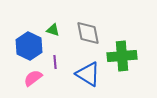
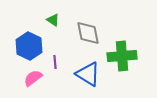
green triangle: moved 10 px up; rotated 16 degrees clockwise
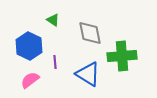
gray diamond: moved 2 px right
pink semicircle: moved 3 px left, 2 px down
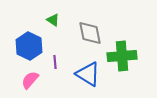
pink semicircle: rotated 12 degrees counterclockwise
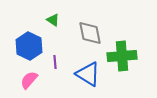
pink semicircle: moved 1 px left
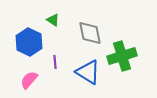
blue hexagon: moved 4 px up
green cross: rotated 12 degrees counterclockwise
blue triangle: moved 2 px up
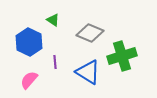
gray diamond: rotated 56 degrees counterclockwise
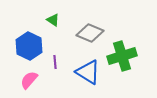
blue hexagon: moved 4 px down
